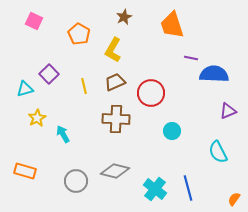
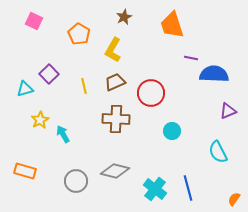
yellow star: moved 3 px right, 2 px down
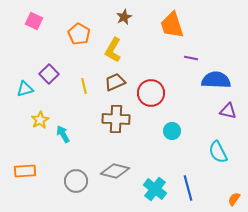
blue semicircle: moved 2 px right, 6 px down
purple triangle: rotated 36 degrees clockwise
orange rectangle: rotated 20 degrees counterclockwise
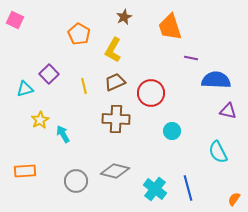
pink square: moved 19 px left, 1 px up
orange trapezoid: moved 2 px left, 2 px down
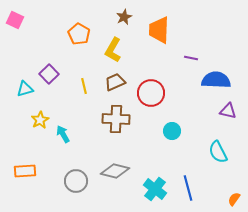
orange trapezoid: moved 11 px left, 3 px down; rotated 20 degrees clockwise
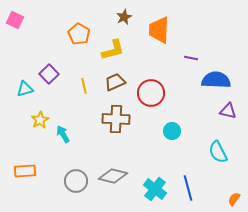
yellow L-shape: rotated 135 degrees counterclockwise
gray diamond: moved 2 px left, 5 px down
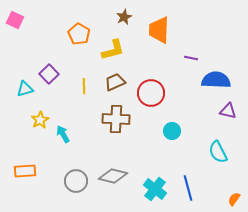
yellow line: rotated 14 degrees clockwise
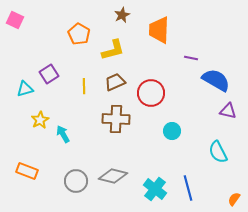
brown star: moved 2 px left, 2 px up
purple square: rotated 12 degrees clockwise
blue semicircle: rotated 28 degrees clockwise
orange rectangle: moved 2 px right; rotated 25 degrees clockwise
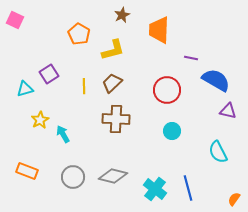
brown trapezoid: moved 3 px left, 1 px down; rotated 20 degrees counterclockwise
red circle: moved 16 px right, 3 px up
gray circle: moved 3 px left, 4 px up
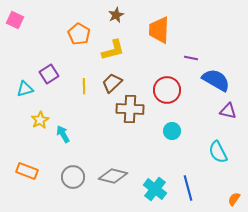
brown star: moved 6 px left
brown cross: moved 14 px right, 10 px up
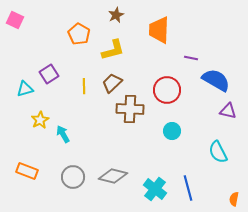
orange semicircle: rotated 24 degrees counterclockwise
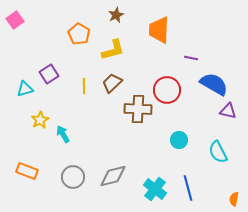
pink square: rotated 30 degrees clockwise
blue semicircle: moved 2 px left, 4 px down
brown cross: moved 8 px right
cyan circle: moved 7 px right, 9 px down
gray diamond: rotated 28 degrees counterclockwise
